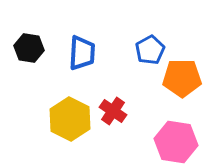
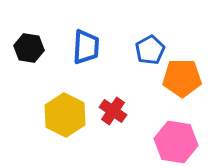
blue trapezoid: moved 4 px right, 6 px up
yellow hexagon: moved 5 px left, 4 px up
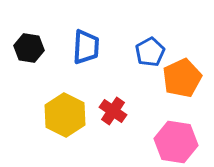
blue pentagon: moved 2 px down
orange pentagon: rotated 24 degrees counterclockwise
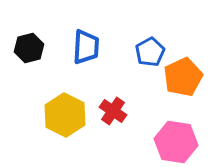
black hexagon: rotated 24 degrees counterclockwise
orange pentagon: moved 1 px right, 1 px up
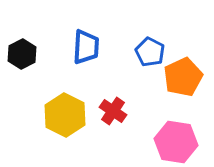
black hexagon: moved 7 px left, 6 px down; rotated 12 degrees counterclockwise
blue pentagon: rotated 16 degrees counterclockwise
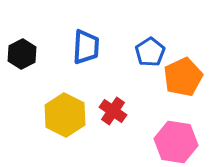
blue pentagon: rotated 12 degrees clockwise
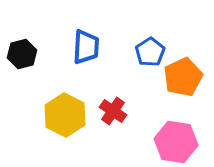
black hexagon: rotated 12 degrees clockwise
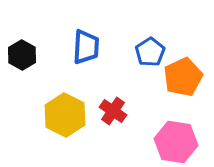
black hexagon: moved 1 px down; rotated 16 degrees counterclockwise
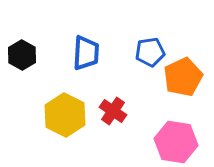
blue trapezoid: moved 6 px down
blue pentagon: rotated 24 degrees clockwise
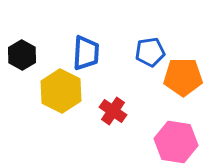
orange pentagon: rotated 24 degrees clockwise
yellow hexagon: moved 4 px left, 24 px up
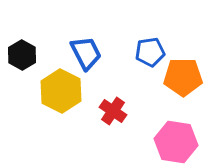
blue trapezoid: rotated 30 degrees counterclockwise
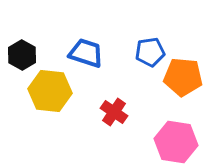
blue trapezoid: rotated 45 degrees counterclockwise
orange pentagon: rotated 6 degrees clockwise
yellow hexagon: moved 11 px left; rotated 21 degrees counterclockwise
red cross: moved 1 px right, 1 px down
